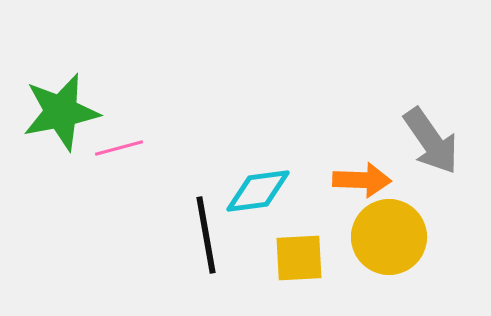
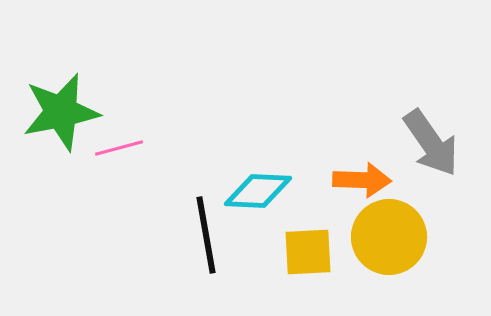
gray arrow: moved 2 px down
cyan diamond: rotated 10 degrees clockwise
yellow square: moved 9 px right, 6 px up
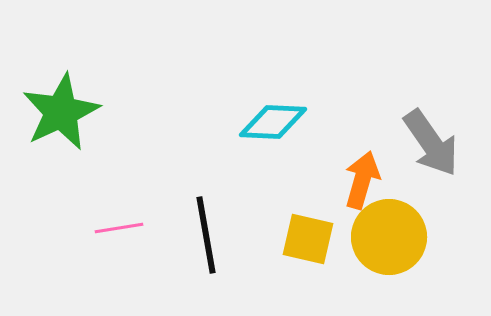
green star: rotated 14 degrees counterclockwise
pink line: moved 80 px down; rotated 6 degrees clockwise
orange arrow: rotated 76 degrees counterclockwise
cyan diamond: moved 15 px right, 69 px up
yellow square: moved 13 px up; rotated 16 degrees clockwise
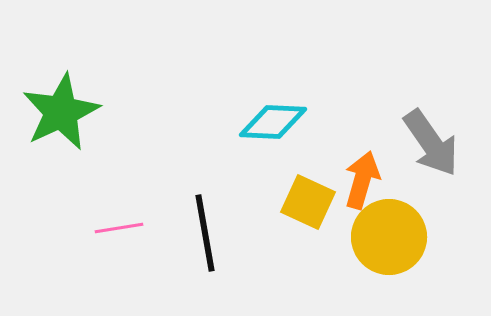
black line: moved 1 px left, 2 px up
yellow square: moved 37 px up; rotated 12 degrees clockwise
